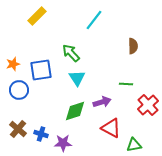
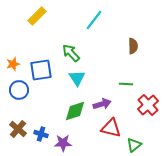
purple arrow: moved 2 px down
red triangle: rotated 15 degrees counterclockwise
green triangle: rotated 28 degrees counterclockwise
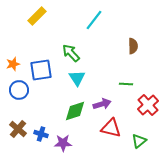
green triangle: moved 5 px right, 4 px up
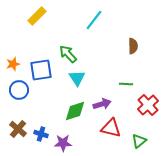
green arrow: moved 3 px left, 1 px down
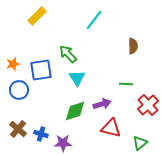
green triangle: moved 1 px right, 2 px down
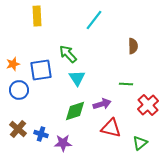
yellow rectangle: rotated 48 degrees counterclockwise
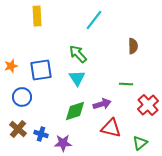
green arrow: moved 10 px right
orange star: moved 2 px left, 2 px down
blue circle: moved 3 px right, 7 px down
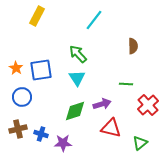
yellow rectangle: rotated 30 degrees clockwise
orange star: moved 5 px right, 2 px down; rotated 24 degrees counterclockwise
brown cross: rotated 36 degrees clockwise
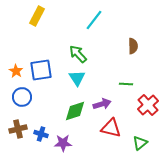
orange star: moved 3 px down
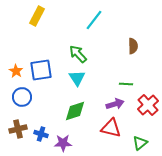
purple arrow: moved 13 px right
